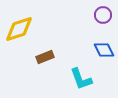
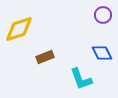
blue diamond: moved 2 px left, 3 px down
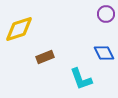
purple circle: moved 3 px right, 1 px up
blue diamond: moved 2 px right
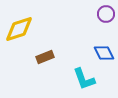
cyan L-shape: moved 3 px right
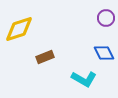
purple circle: moved 4 px down
cyan L-shape: rotated 40 degrees counterclockwise
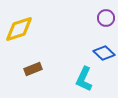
blue diamond: rotated 20 degrees counterclockwise
brown rectangle: moved 12 px left, 12 px down
cyan L-shape: rotated 85 degrees clockwise
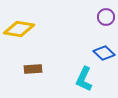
purple circle: moved 1 px up
yellow diamond: rotated 28 degrees clockwise
brown rectangle: rotated 18 degrees clockwise
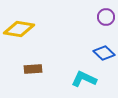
cyan L-shape: rotated 90 degrees clockwise
